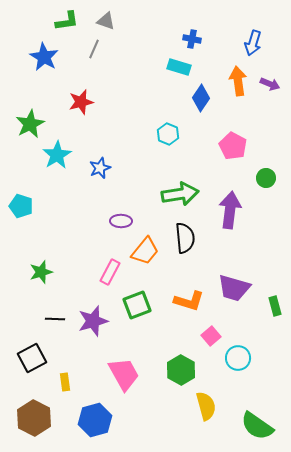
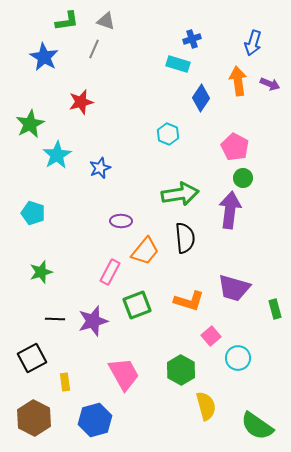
blue cross at (192, 39): rotated 30 degrees counterclockwise
cyan rectangle at (179, 67): moved 1 px left, 3 px up
pink pentagon at (233, 146): moved 2 px right, 1 px down
green circle at (266, 178): moved 23 px left
cyan pentagon at (21, 206): moved 12 px right, 7 px down
green rectangle at (275, 306): moved 3 px down
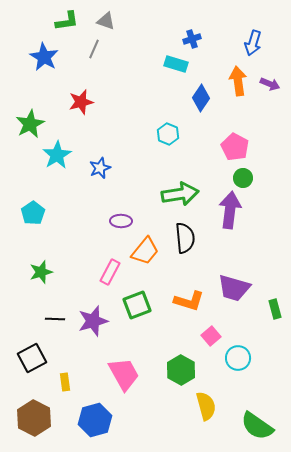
cyan rectangle at (178, 64): moved 2 px left
cyan pentagon at (33, 213): rotated 20 degrees clockwise
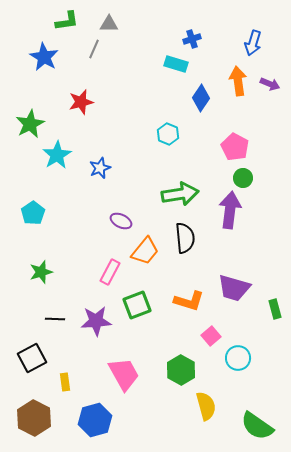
gray triangle at (106, 21): moved 3 px right, 3 px down; rotated 18 degrees counterclockwise
purple ellipse at (121, 221): rotated 25 degrees clockwise
purple star at (93, 321): moved 3 px right; rotated 12 degrees clockwise
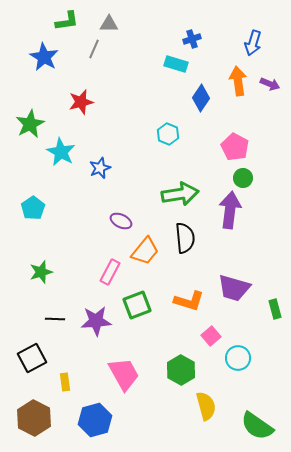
cyan star at (57, 155): moved 4 px right, 3 px up; rotated 12 degrees counterclockwise
cyan pentagon at (33, 213): moved 5 px up
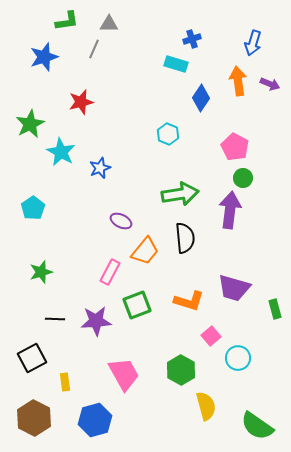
blue star at (44, 57): rotated 24 degrees clockwise
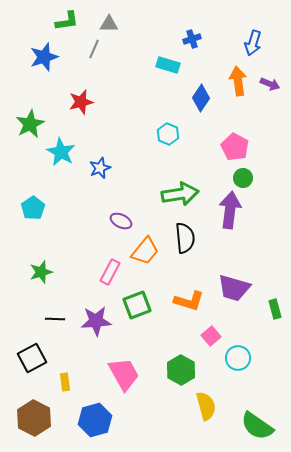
cyan rectangle at (176, 64): moved 8 px left, 1 px down
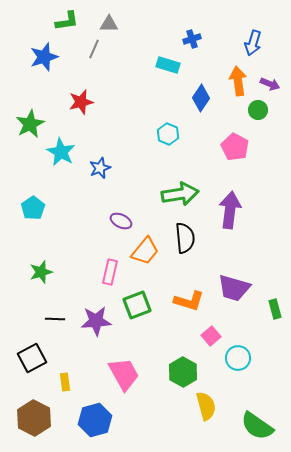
green circle at (243, 178): moved 15 px right, 68 px up
pink rectangle at (110, 272): rotated 15 degrees counterclockwise
green hexagon at (181, 370): moved 2 px right, 2 px down
